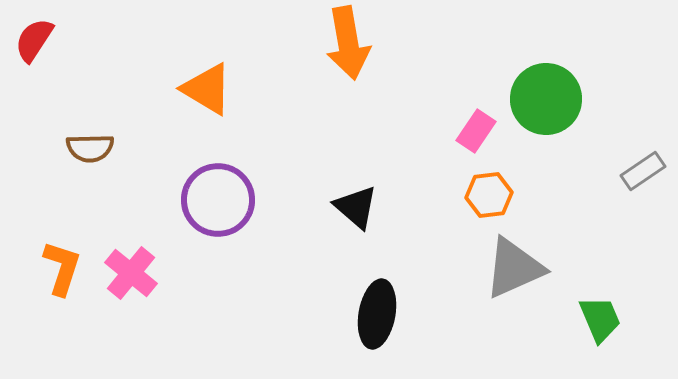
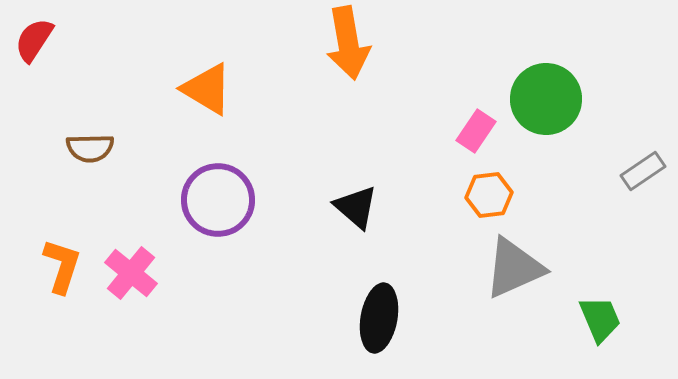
orange L-shape: moved 2 px up
black ellipse: moved 2 px right, 4 px down
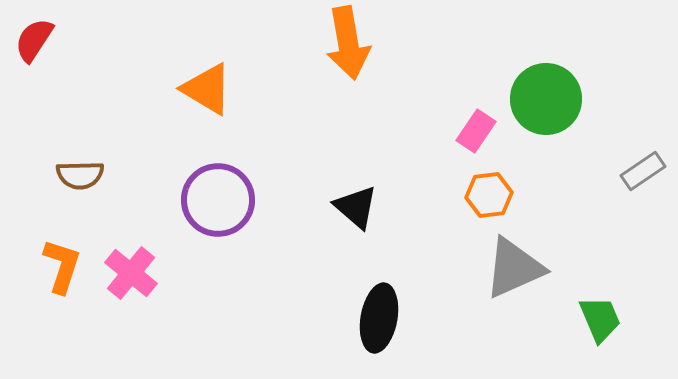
brown semicircle: moved 10 px left, 27 px down
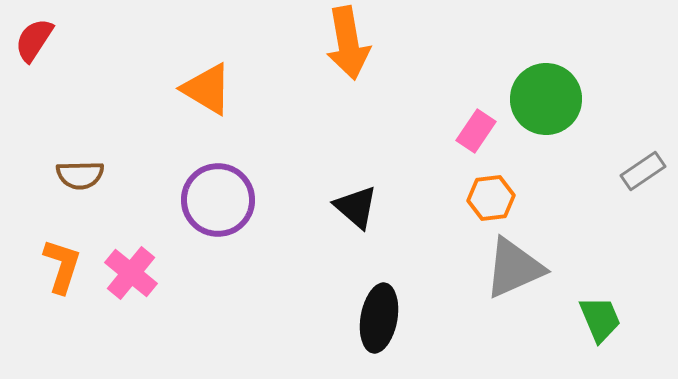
orange hexagon: moved 2 px right, 3 px down
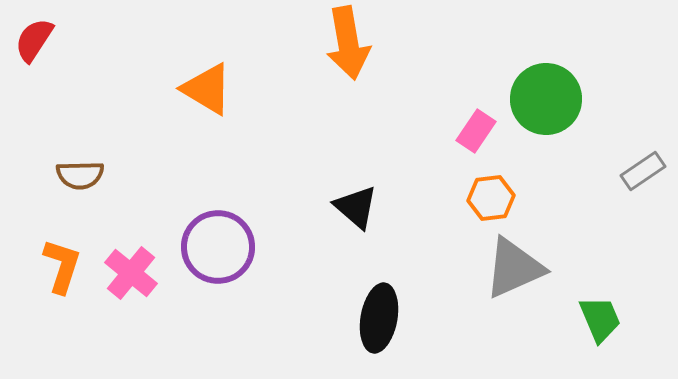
purple circle: moved 47 px down
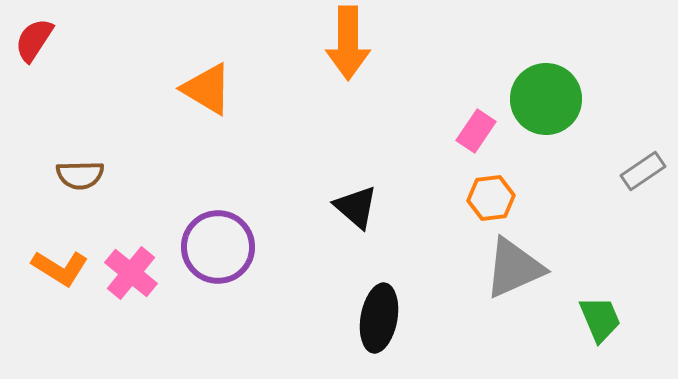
orange arrow: rotated 10 degrees clockwise
orange L-shape: moved 2 px left, 2 px down; rotated 104 degrees clockwise
